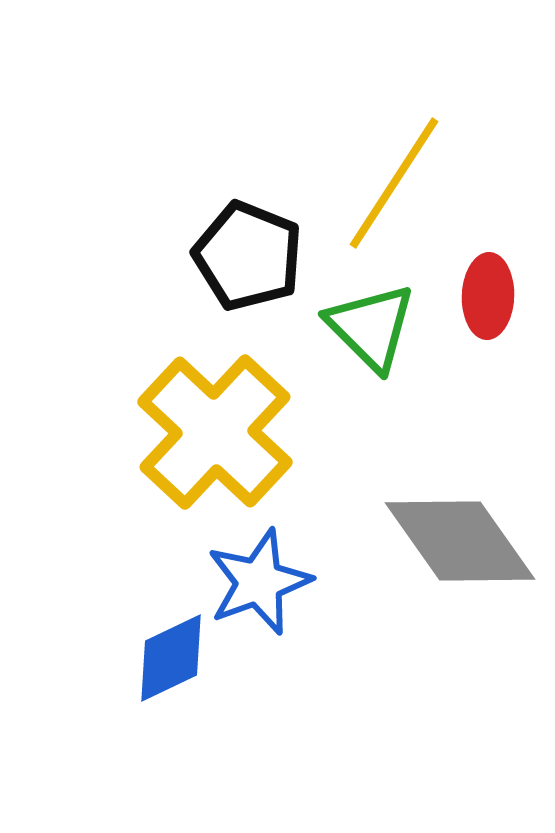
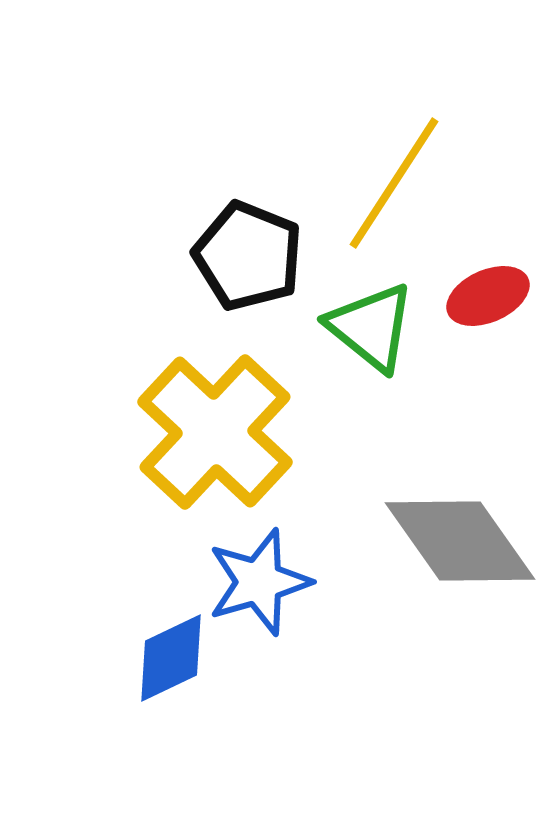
red ellipse: rotated 64 degrees clockwise
green triangle: rotated 6 degrees counterclockwise
blue star: rotated 4 degrees clockwise
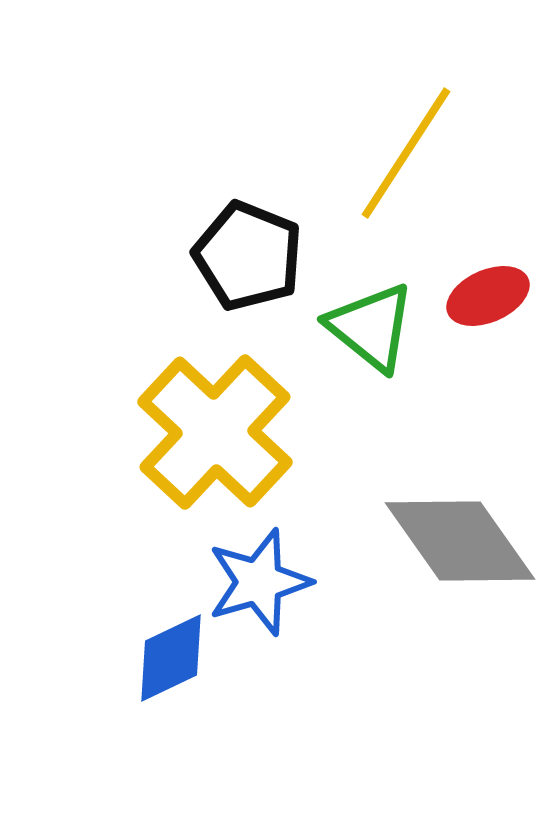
yellow line: moved 12 px right, 30 px up
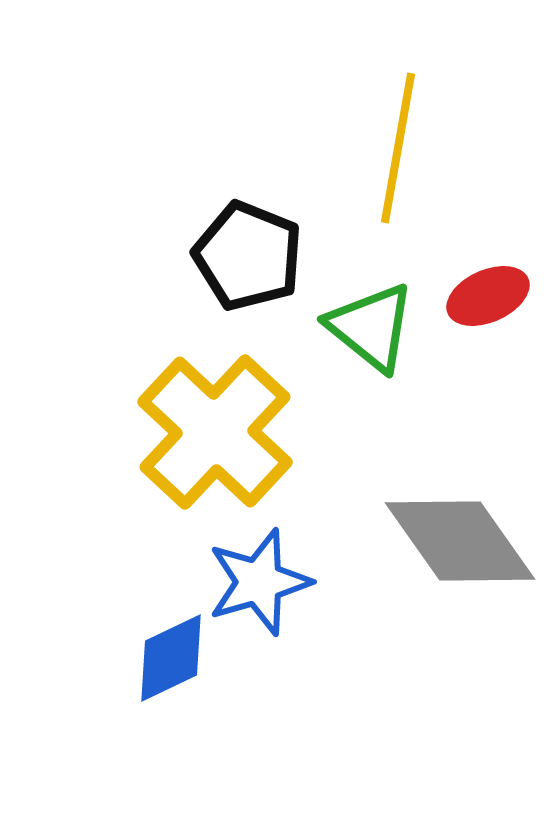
yellow line: moved 8 px left, 5 px up; rotated 23 degrees counterclockwise
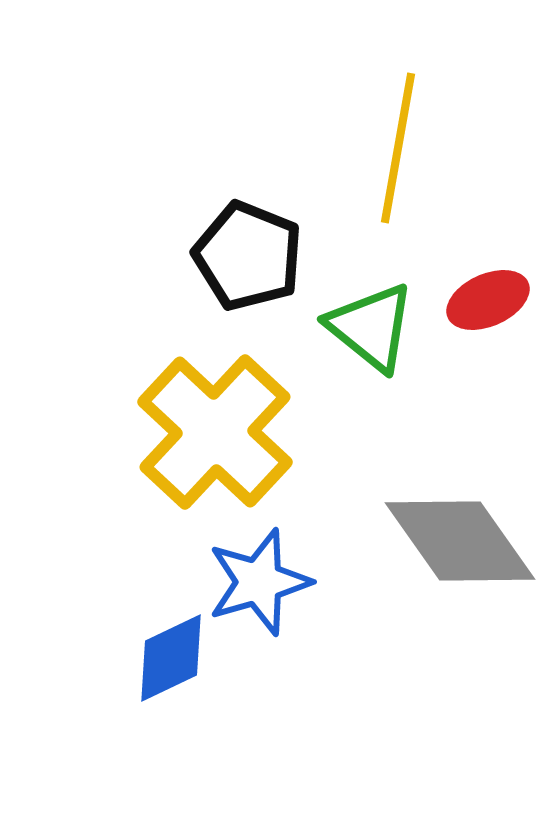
red ellipse: moved 4 px down
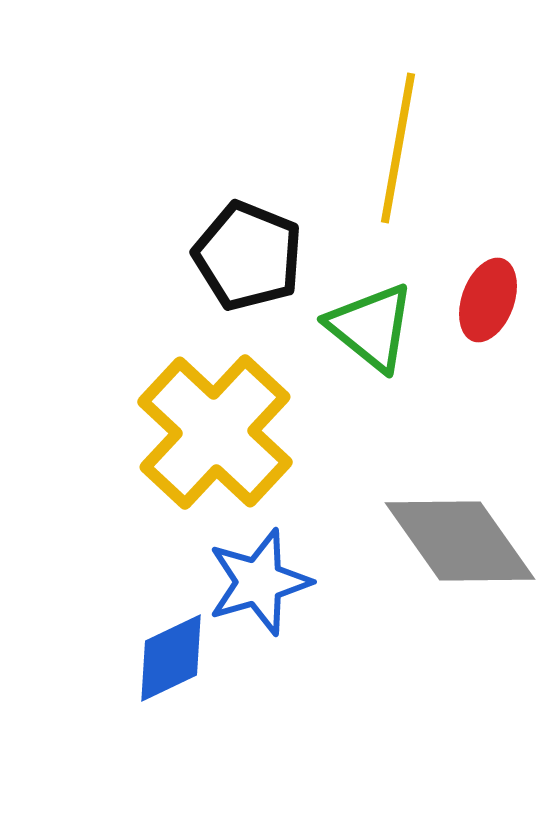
red ellipse: rotated 46 degrees counterclockwise
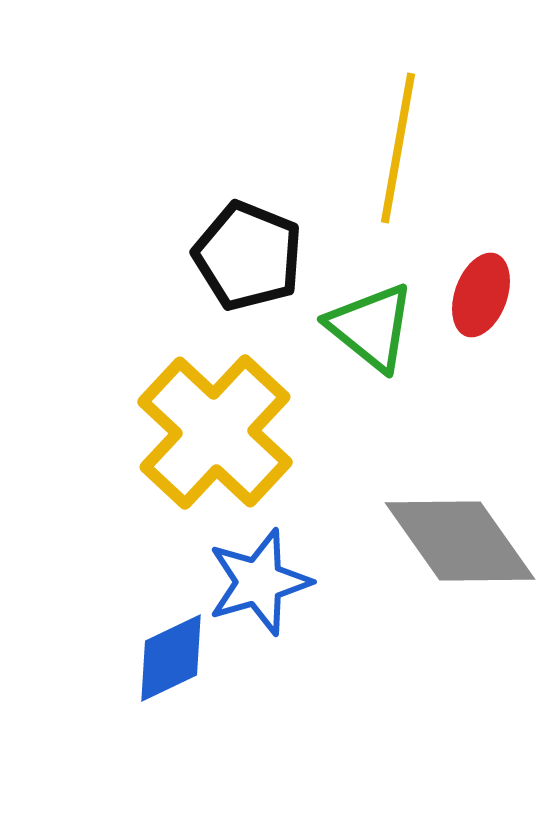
red ellipse: moved 7 px left, 5 px up
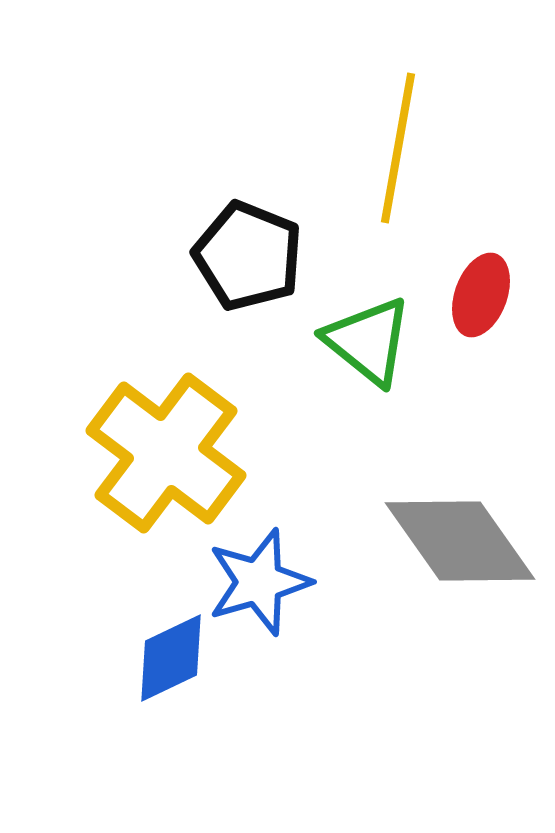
green triangle: moved 3 px left, 14 px down
yellow cross: moved 49 px left, 21 px down; rotated 6 degrees counterclockwise
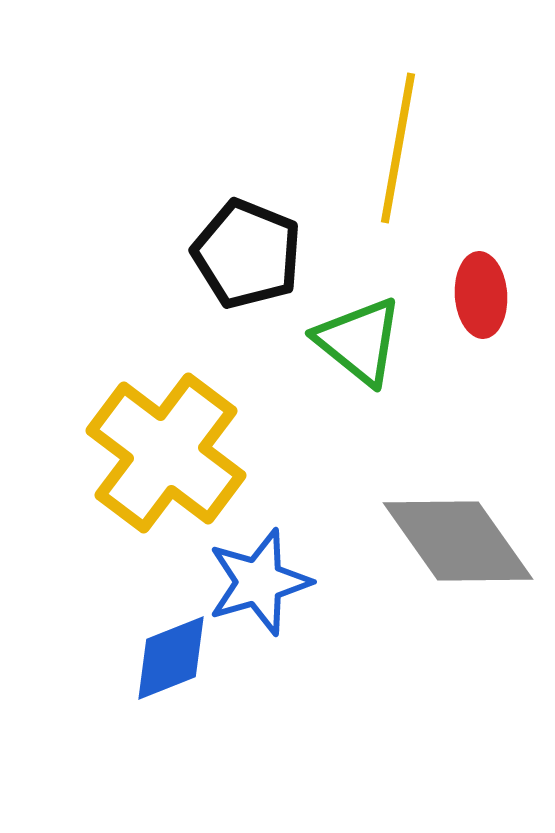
black pentagon: moved 1 px left, 2 px up
red ellipse: rotated 24 degrees counterclockwise
green triangle: moved 9 px left
gray diamond: moved 2 px left
blue diamond: rotated 4 degrees clockwise
